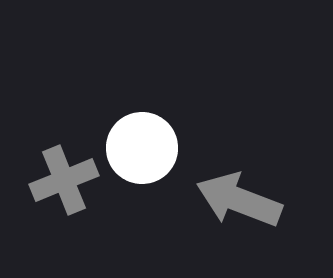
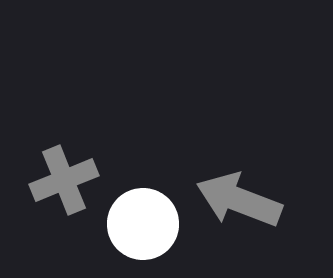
white circle: moved 1 px right, 76 px down
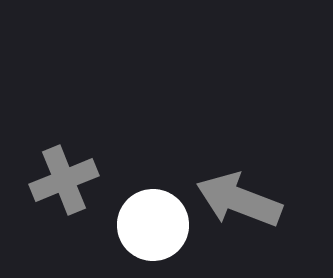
white circle: moved 10 px right, 1 px down
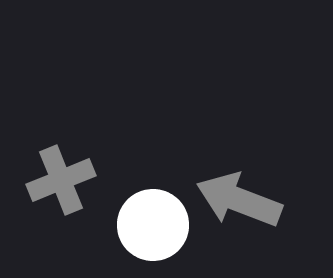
gray cross: moved 3 px left
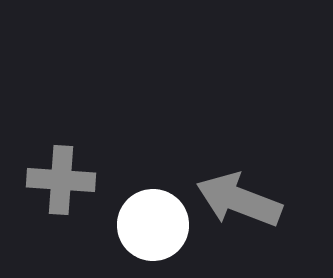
gray cross: rotated 26 degrees clockwise
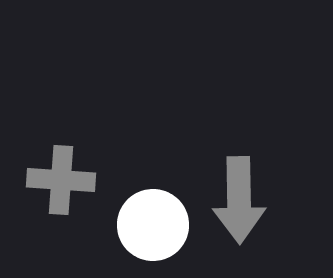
gray arrow: rotated 112 degrees counterclockwise
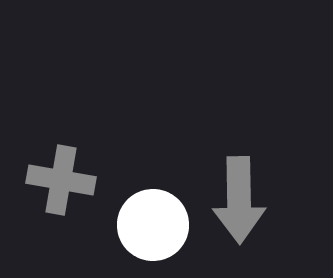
gray cross: rotated 6 degrees clockwise
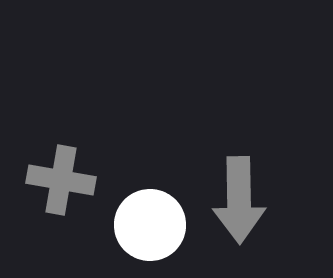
white circle: moved 3 px left
